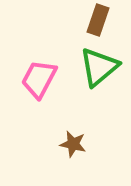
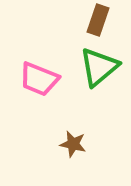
pink trapezoid: rotated 96 degrees counterclockwise
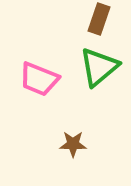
brown rectangle: moved 1 px right, 1 px up
brown star: rotated 12 degrees counterclockwise
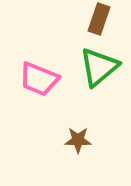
brown star: moved 5 px right, 4 px up
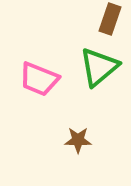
brown rectangle: moved 11 px right
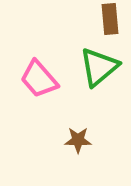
brown rectangle: rotated 24 degrees counterclockwise
pink trapezoid: rotated 27 degrees clockwise
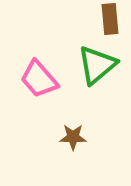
green triangle: moved 2 px left, 2 px up
brown star: moved 5 px left, 3 px up
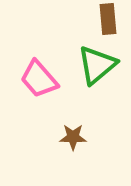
brown rectangle: moved 2 px left
